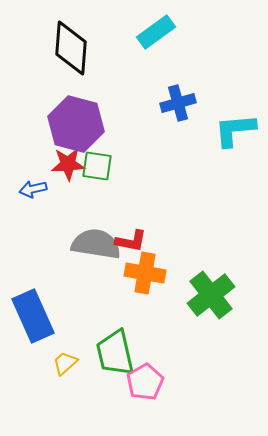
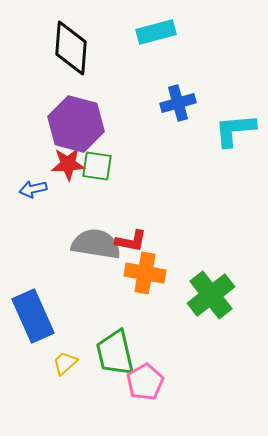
cyan rectangle: rotated 21 degrees clockwise
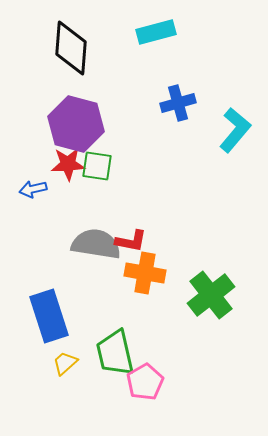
cyan L-shape: rotated 135 degrees clockwise
blue rectangle: moved 16 px right; rotated 6 degrees clockwise
